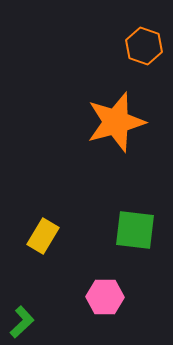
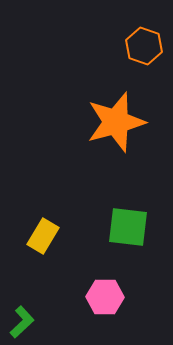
green square: moved 7 px left, 3 px up
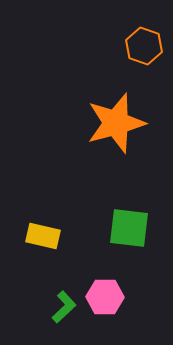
orange star: moved 1 px down
green square: moved 1 px right, 1 px down
yellow rectangle: rotated 72 degrees clockwise
green L-shape: moved 42 px right, 15 px up
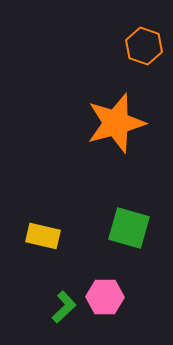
green square: rotated 9 degrees clockwise
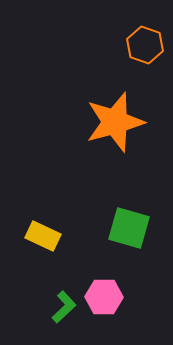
orange hexagon: moved 1 px right, 1 px up
orange star: moved 1 px left, 1 px up
yellow rectangle: rotated 12 degrees clockwise
pink hexagon: moved 1 px left
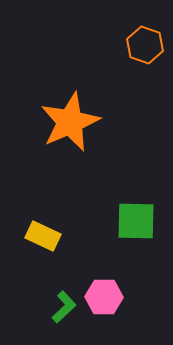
orange star: moved 45 px left; rotated 8 degrees counterclockwise
green square: moved 7 px right, 7 px up; rotated 15 degrees counterclockwise
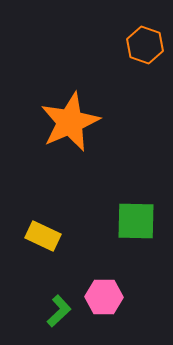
green L-shape: moved 5 px left, 4 px down
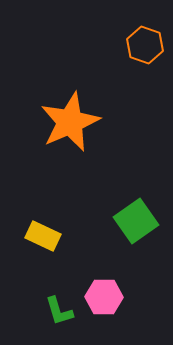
green square: rotated 36 degrees counterclockwise
green L-shape: rotated 116 degrees clockwise
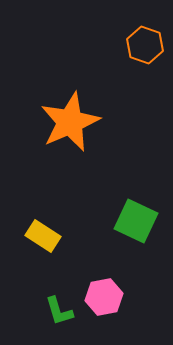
green square: rotated 30 degrees counterclockwise
yellow rectangle: rotated 8 degrees clockwise
pink hexagon: rotated 12 degrees counterclockwise
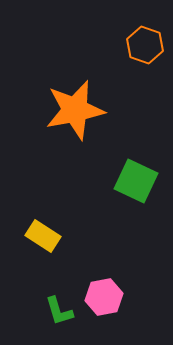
orange star: moved 5 px right, 12 px up; rotated 12 degrees clockwise
green square: moved 40 px up
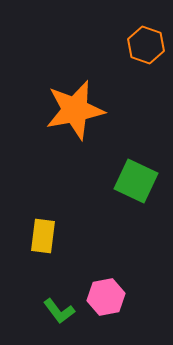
orange hexagon: moved 1 px right
yellow rectangle: rotated 64 degrees clockwise
pink hexagon: moved 2 px right
green L-shape: rotated 20 degrees counterclockwise
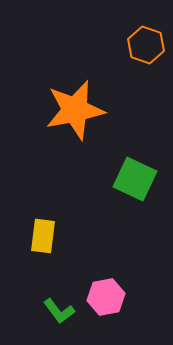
green square: moved 1 px left, 2 px up
